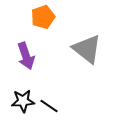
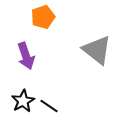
gray triangle: moved 10 px right, 1 px down
black star: rotated 25 degrees counterclockwise
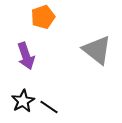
black line: moved 1 px down
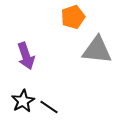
orange pentagon: moved 30 px right
gray triangle: rotated 32 degrees counterclockwise
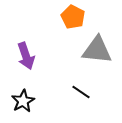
orange pentagon: rotated 25 degrees counterclockwise
black line: moved 32 px right, 15 px up
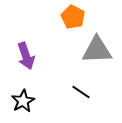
gray triangle: rotated 8 degrees counterclockwise
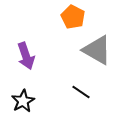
gray triangle: rotated 32 degrees clockwise
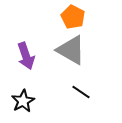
gray triangle: moved 26 px left
